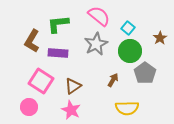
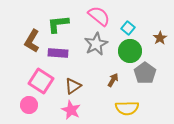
pink circle: moved 2 px up
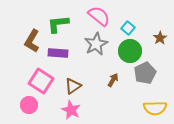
gray pentagon: rotated 10 degrees clockwise
yellow semicircle: moved 28 px right
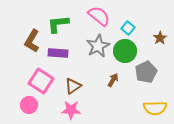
gray star: moved 2 px right, 2 px down
green circle: moved 5 px left
gray pentagon: moved 1 px right, 1 px up
pink star: rotated 24 degrees counterclockwise
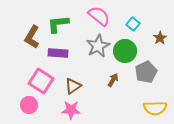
cyan square: moved 5 px right, 4 px up
brown L-shape: moved 4 px up
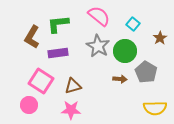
gray star: rotated 15 degrees counterclockwise
purple rectangle: rotated 12 degrees counterclockwise
gray pentagon: rotated 15 degrees counterclockwise
brown arrow: moved 7 px right, 1 px up; rotated 64 degrees clockwise
brown triangle: rotated 18 degrees clockwise
